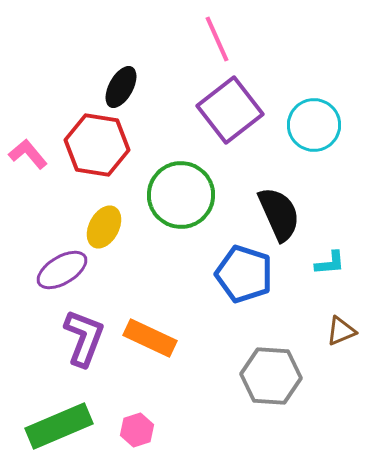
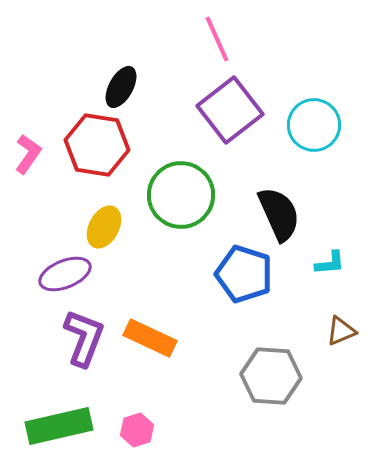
pink L-shape: rotated 75 degrees clockwise
purple ellipse: moved 3 px right, 4 px down; rotated 9 degrees clockwise
green rectangle: rotated 10 degrees clockwise
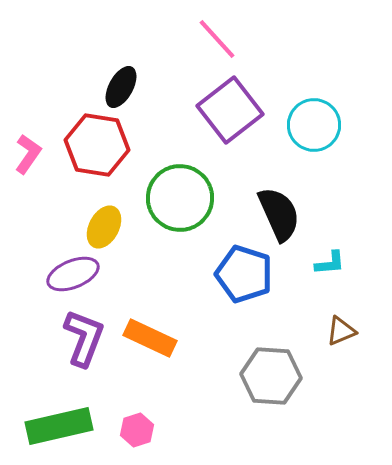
pink line: rotated 18 degrees counterclockwise
green circle: moved 1 px left, 3 px down
purple ellipse: moved 8 px right
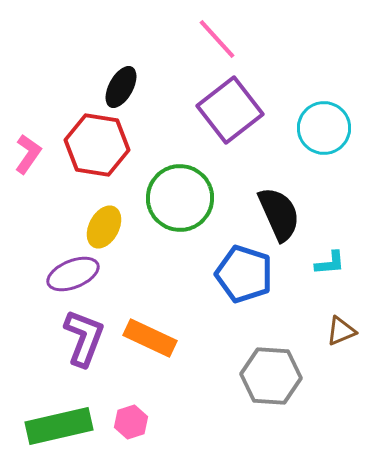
cyan circle: moved 10 px right, 3 px down
pink hexagon: moved 6 px left, 8 px up
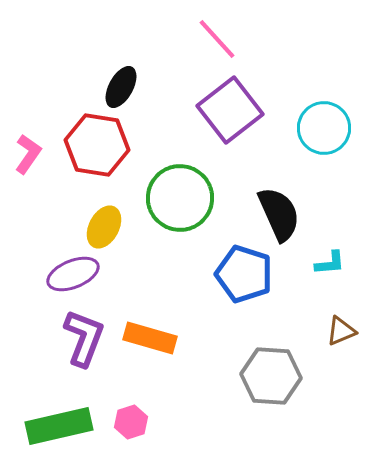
orange rectangle: rotated 9 degrees counterclockwise
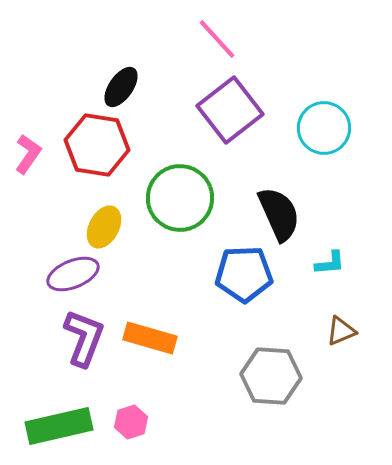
black ellipse: rotated 6 degrees clockwise
blue pentagon: rotated 20 degrees counterclockwise
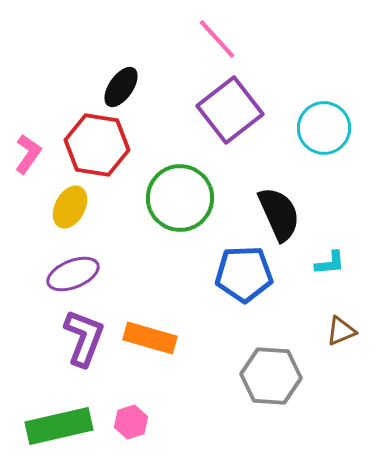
yellow ellipse: moved 34 px left, 20 px up
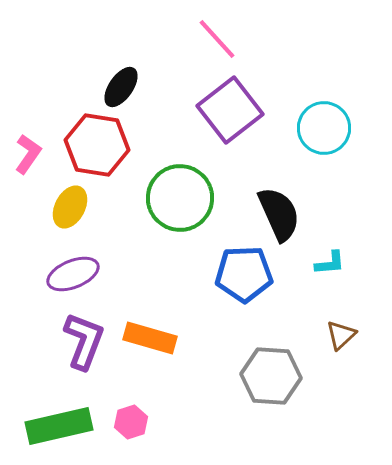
brown triangle: moved 4 px down; rotated 20 degrees counterclockwise
purple L-shape: moved 3 px down
